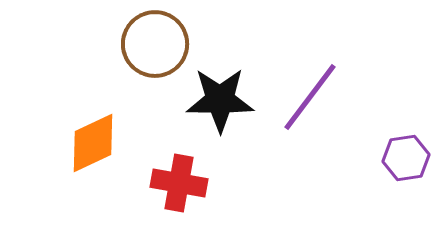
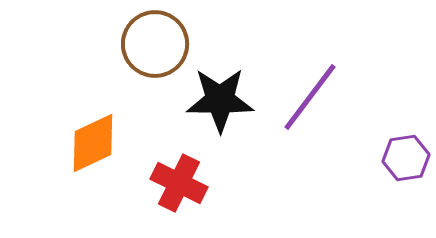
red cross: rotated 16 degrees clockwise
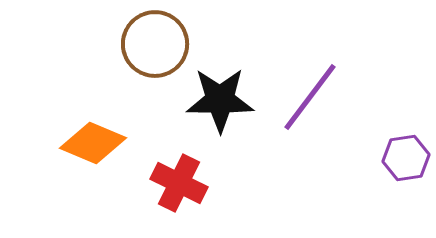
orange diamond: rotated 48 degrees clockwise
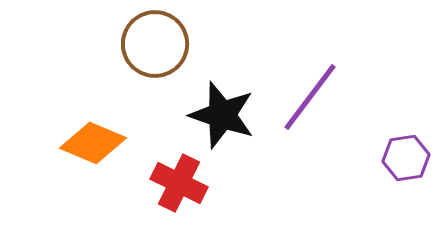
black star: moved 2 px right, 15 px down; rotated 18 degrees clockwise
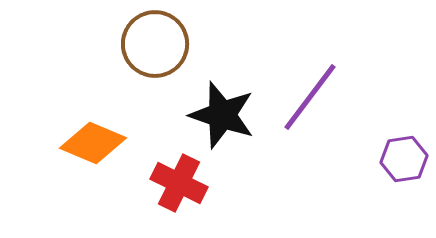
purple hexagon: moved 2 px left, 1 px down
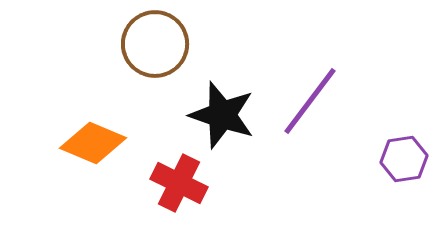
purple line: moved 4 px down
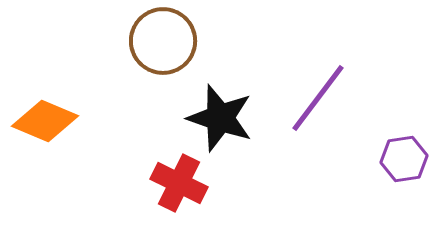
brown circle: moved 8 px right, 3 px up
purple line: moved 8 px right, 3 px up
black star: moved 2 px left, 3 px down
orange diamond: moved 48 px left, 22 px up
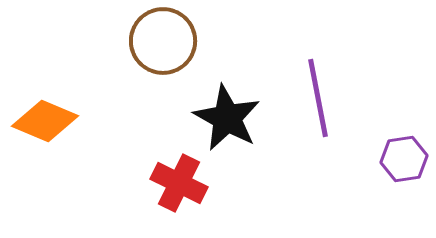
purple line: rotated 48 degrees counterclockwise
black star: moved 7 px right; rotated 10 degrees clockwise
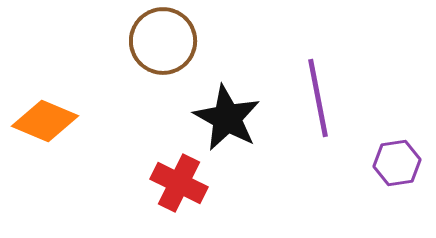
purple hexagon: moved 7 px left, 4 px down
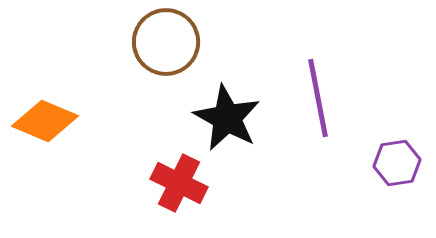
brown circle: moved 3 px right, 1 px down
